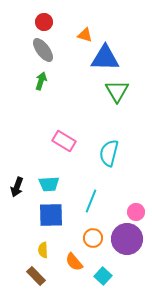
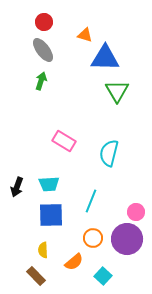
orange semicircle: rotated 90 degrees counterclockwise
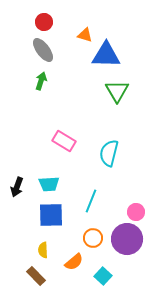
blue triangle: moved 1 px right, 3 px up
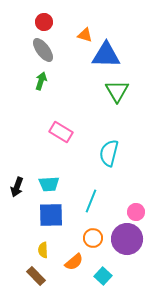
pink rectangle: moved 3 px left, 9 px up
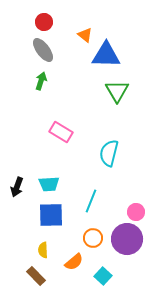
orange triangle: rotated 21 degrees clockwise
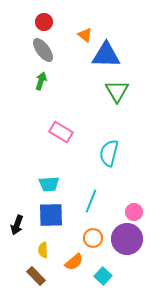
black arrow: moved 38 px down
pink circle: moved 2 px left
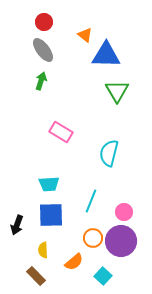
pink circle: moved 10 px left
purple circle: moved 6 px left, 2 px down
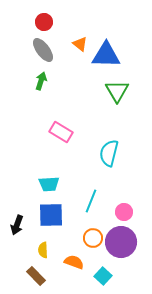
orange triangle: moved 5 px left, 9 px down
purple circle: moved 1 px down
orange semicircle: rotated 120 degrees counterclockwise
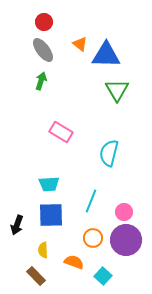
green triangle: moved 1 px up
purple circle: moved 5 px right, 2 px up
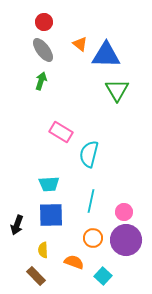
cyan semicircle: moved 20 px left, 1 px down
cyan line: rotated 10 degrees counterclockwise
